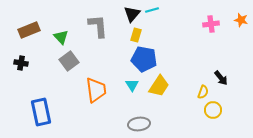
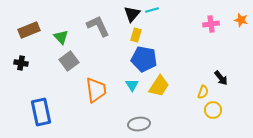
gray L-shape: rotated 20 degrees counterclockwise
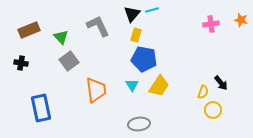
black arrow: moved 5 px down
blue rectangle: moved 4 px up
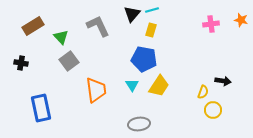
brown rectangle: moved 4 px right, 4 px up; rotated 10 degrees counterclockwise
yellow rectangle: moved 15 px right, 5 px up
black arrow: moved 2 px right, 2 px up; rotated 42 degrees counterclockwise
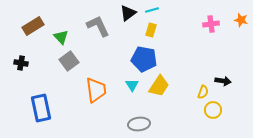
black triangle: moved 4 px left, 1 px up; rotated 12 degrees clockwise
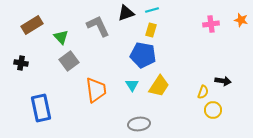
black triangle: moved 2 px left; rotated 18 degrees clockwise
brown rectangle: moved 1 px left, 1 px up
blue pentagon: moved 1 px left, 4 px up
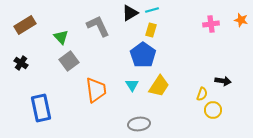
black triangle: moved 4 px right; rotated 12 degrees counterclockwise
brown rectangle: moved 7 px left
blue pentagon: rotated 25 degrees clockwise
black cross: rotated 24 degrees clockwise
yellow semicircle: moved 1 px left, 2 px down
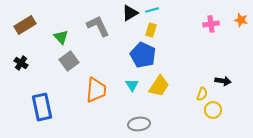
blue pentagon: rotated 10 degrees counterclockwise
orange trapezoid: rotated 12 degrees clockwise
blue rectangle: moved 1 px right, 1 px up
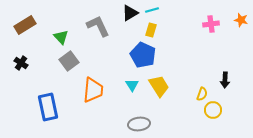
black arrow: moved 2 px right, 1 px up; rotated 84 degrees clockwise
yellow trapezoid: rotated 65 degrees counterclockwise
orange trapezoid: moved 3 px left
blue rectangle: moved 6 px right
